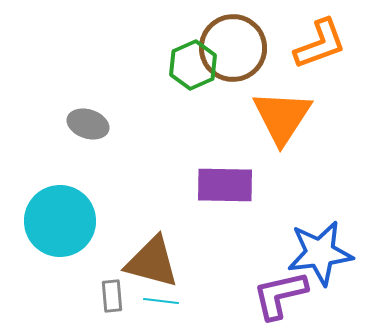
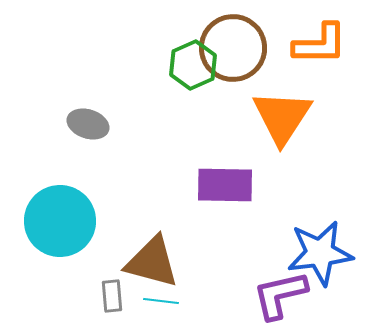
orange L-shape: rotated 20 degrees clockwise
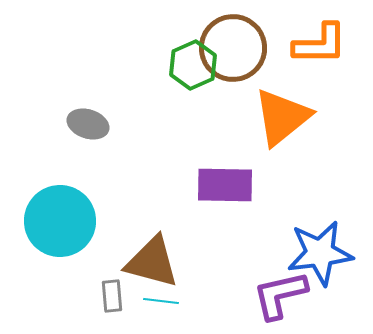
orange triangle: rotated 18 degrees clockwise
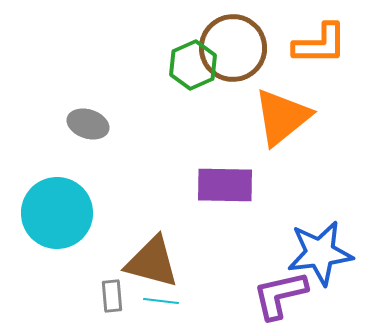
cyan circle: moved 3 px left, 8 px up
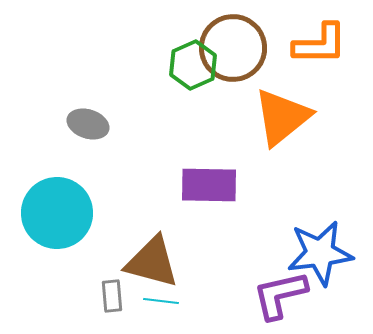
purple rectangle: moved 16 px left
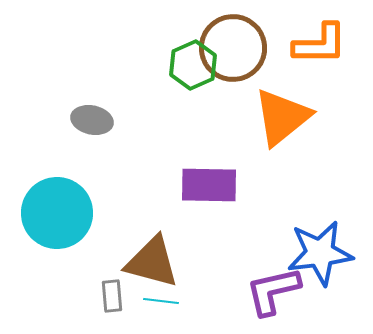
gray ellipse: moved 4 px right, 4 px up; rotated 6 degrees counterclockwise
purple L-shape: moved 7 px left, 4 px up
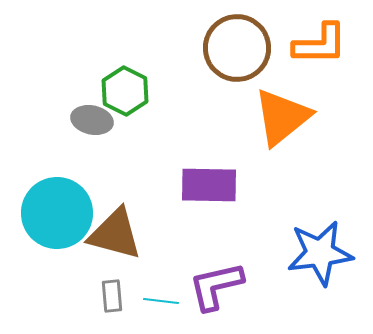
brown circle: moved 4 px right
green hexagon: moved 68 px left, 26 px down; rotated 9 degrees counterclockwise
brown triangle: moved 37 px left, 28 px up
purple L-shape: moved 57 px left, 5 px up
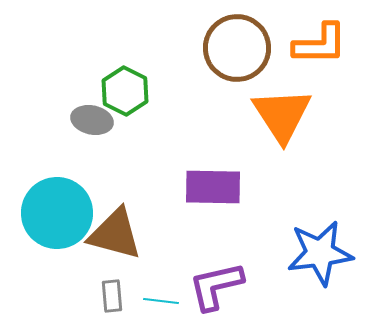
orange triangle: moved 2 px up; rotated 24 degrees counterclockwise
purple rectangle: moved 4 px right, 2 px down
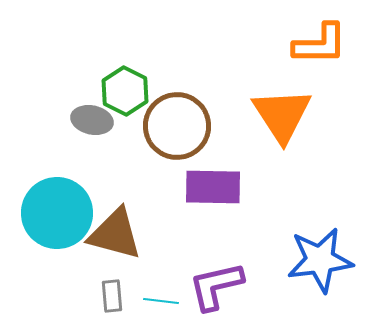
brown circle: moved 60 px left, 78 px down
blue star: moved 7 px down
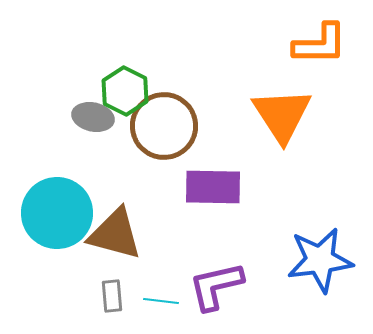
gray ellipse: moved 1 px right, 3 px up
brown circle: moved 13 px left
